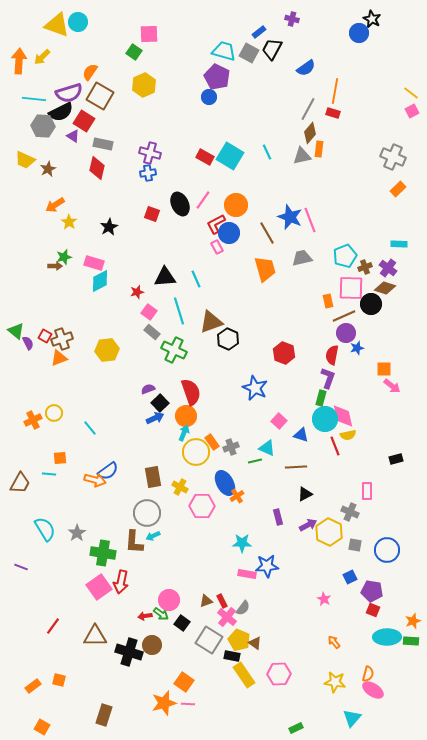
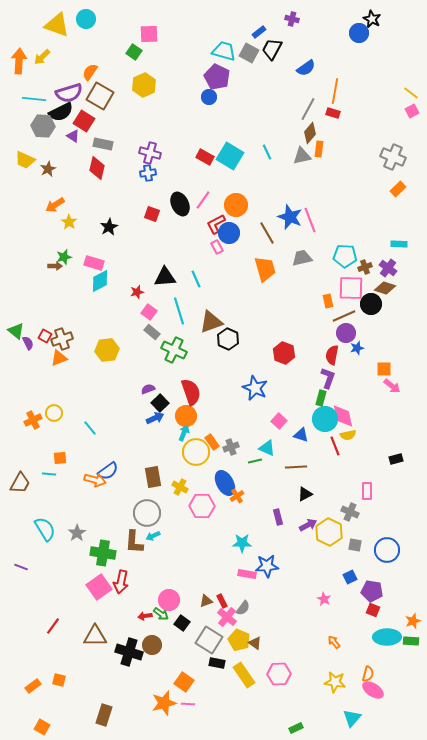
cyan circle at (78, 22): moved 8 px right, 3 px up
cyan pentagon at (345, 256): rotated 25 degrees clockwise
black rectangle at (232, 656): moved 15 px left, 7 px down
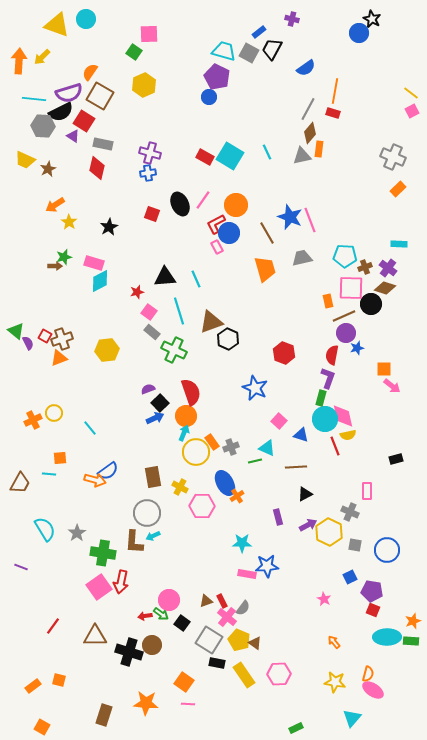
orange star at (164, 703): moved 18 px left; rotated 20 degrees clockwise
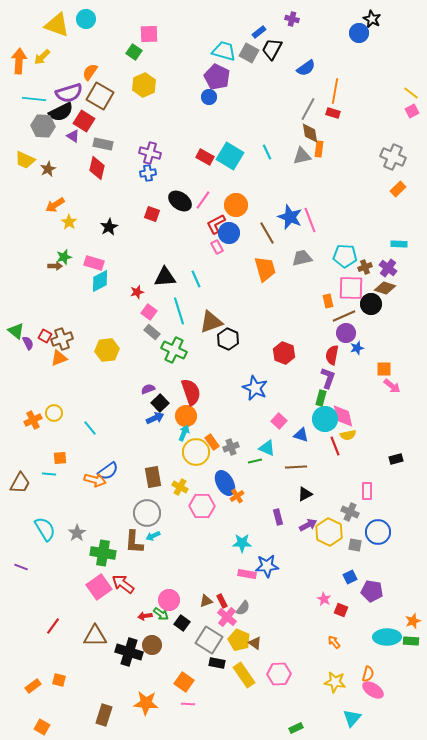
brown diamond at (310, 133): rotated 50 degrees counterclockwise
black ellipse at (180, 204): moved 3 px up; rotated 30 degrees counterclockwise
blue circle at (387, 550): moved 9 px left, 18 px up
red arrow at (121, 582): moved 2 px right, 2 px down; rotated 115 degrees clockwise
red square at (373, 610): moved 32 px left
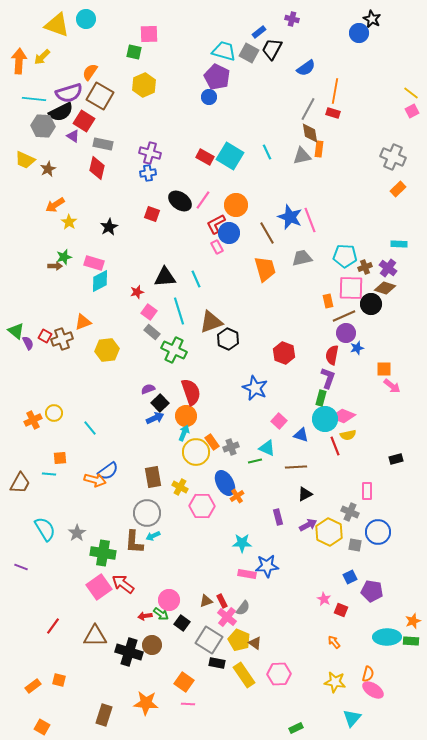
green square at (134, 52): rotated 21 degrees counterclockwise
orange triangle at (59, 358): moved 24 px right, 36 px up
pink diamond at (343, 416): rotated 55 degrees counterclockwise
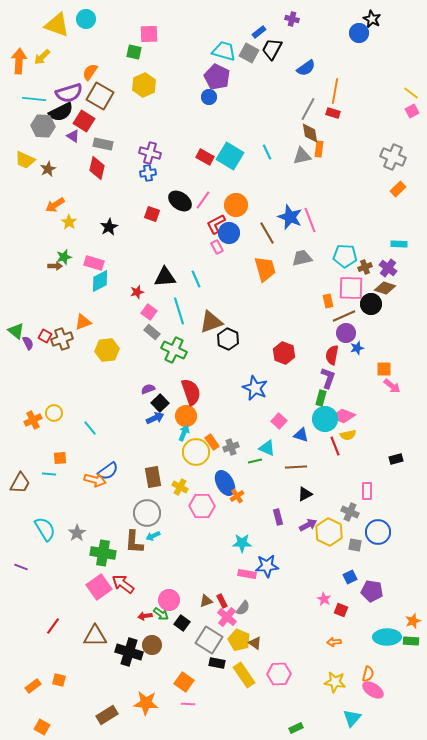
orange arrow at (334, 642): rotated 56 degrees counterclockwise
brown rectangle at (104, 715): moved 3 px right; rotated 40 degrees clockwise
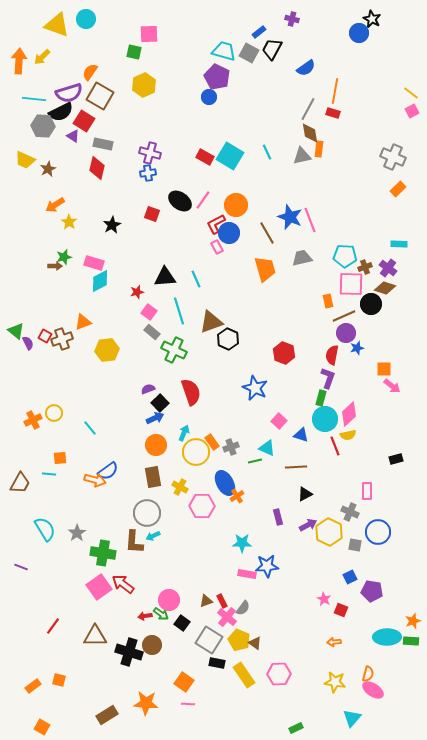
black star at (109, 227): moved 3 px right, 2 px up
pink square at (351, 288): moved 4 px up
orange circle at (186, 416): moved 30 px left, 29 px down
pink diamond at (343, 416): moved 6 px right, 2 px up; rotated 65 degrees counterclockwise
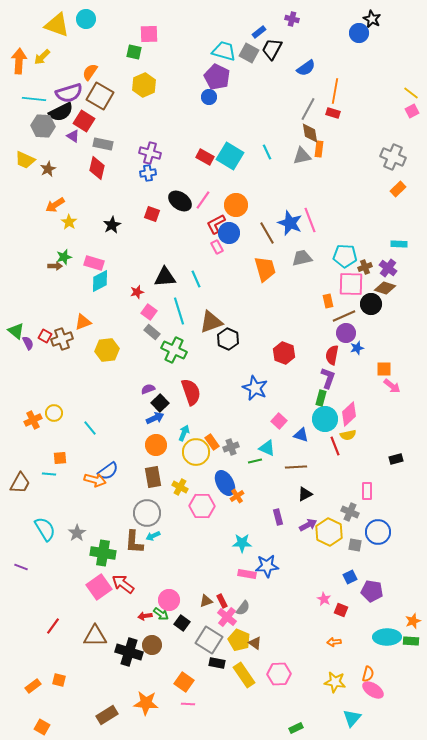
blue star at (290, 217): moved 6 px down
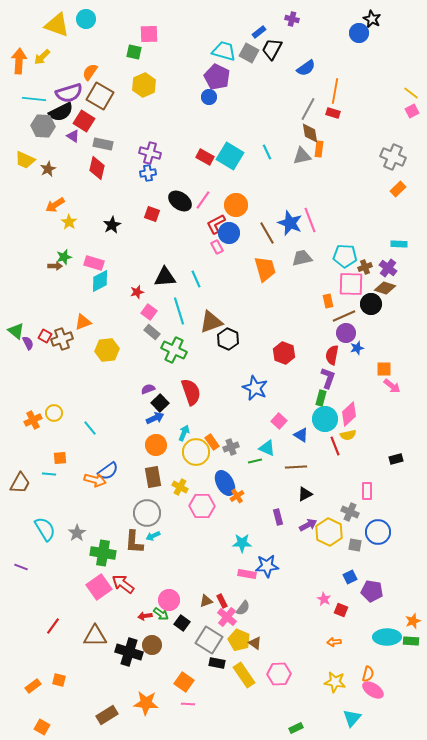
blue triangle at (301, 435): rotated 14 degrees clockwise
